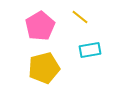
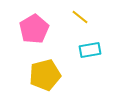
pink pentagon: moved 6 px left, 3 px down
yellow pentagon: moved 1 px right, 7 px down
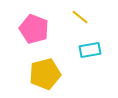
pink pentagon: rotated 20 degrees counterclockwise
yellow pentagon: moved 1 px up
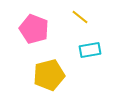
yellow pentagon: moved 4 px right, 1 px down
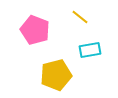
pink pentagon: moved 1 px right, 1 px down
yellow pentagon: moved 7 px right
